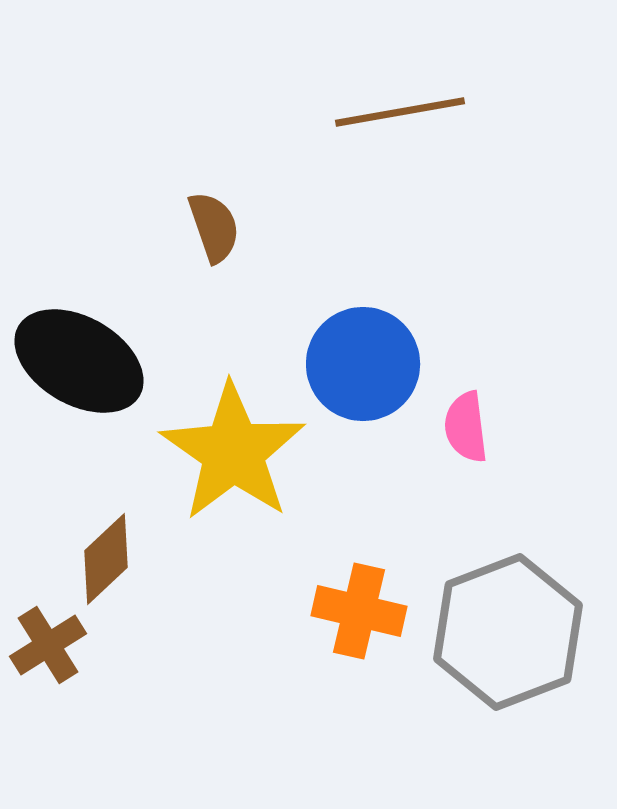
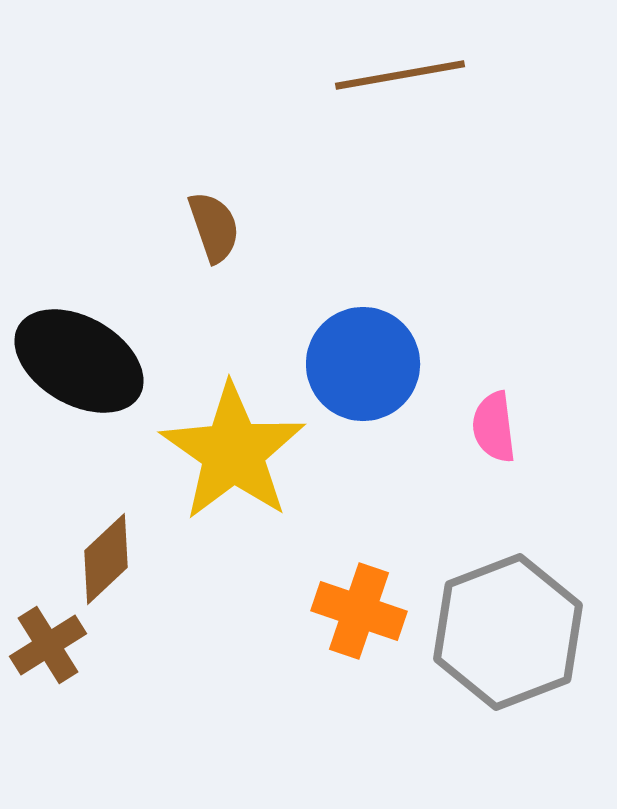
brown line: moved 37 px up
pink semicircle: moved 28 px right
orange cross: rotated 6 degrees clockwise
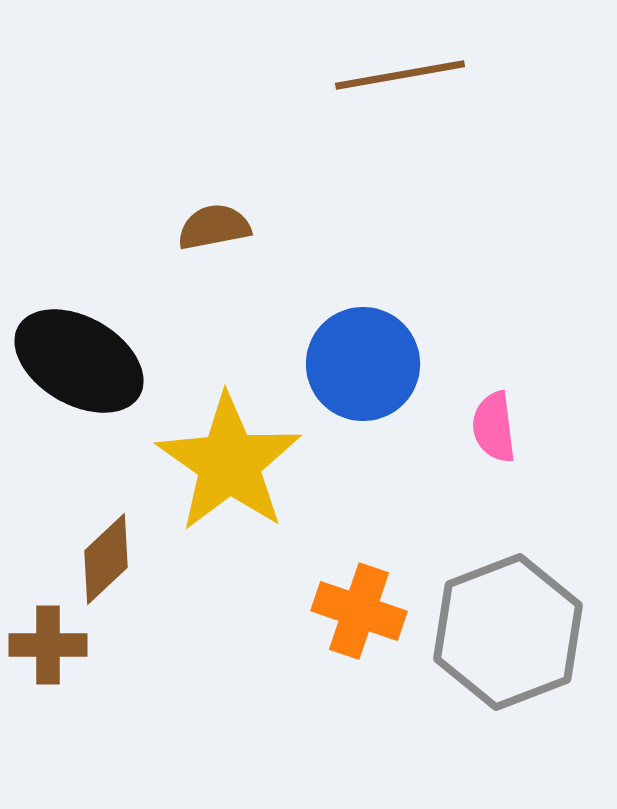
brown semicircle: rotated 82 degrees counterclockwise
yellow star: moved 4 px left, 11 px down
brown cross: rotated 32 degrees clockwise
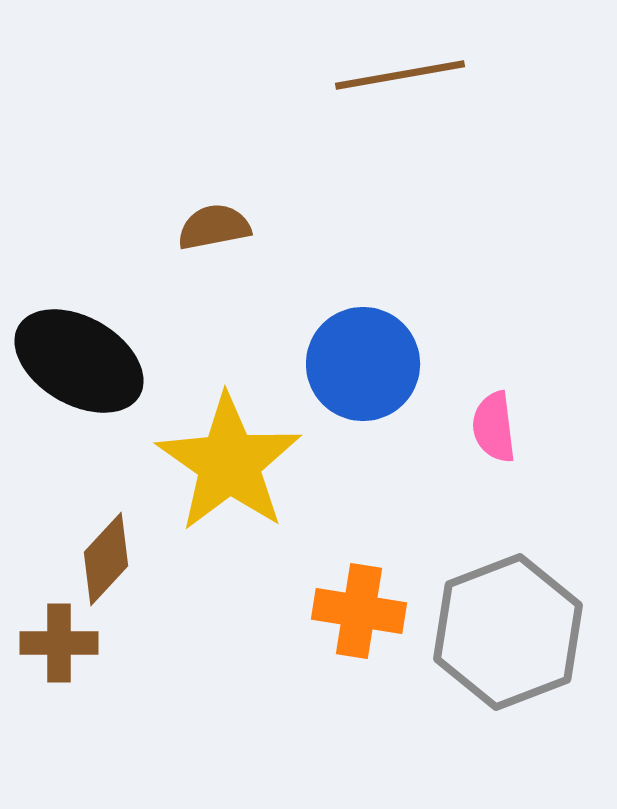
brown diamond: rotated 4 degrees counterclockwise
orange cross: rotated 10 degrees counterclockwise
brown cross: moved 11 px right, 2 px up
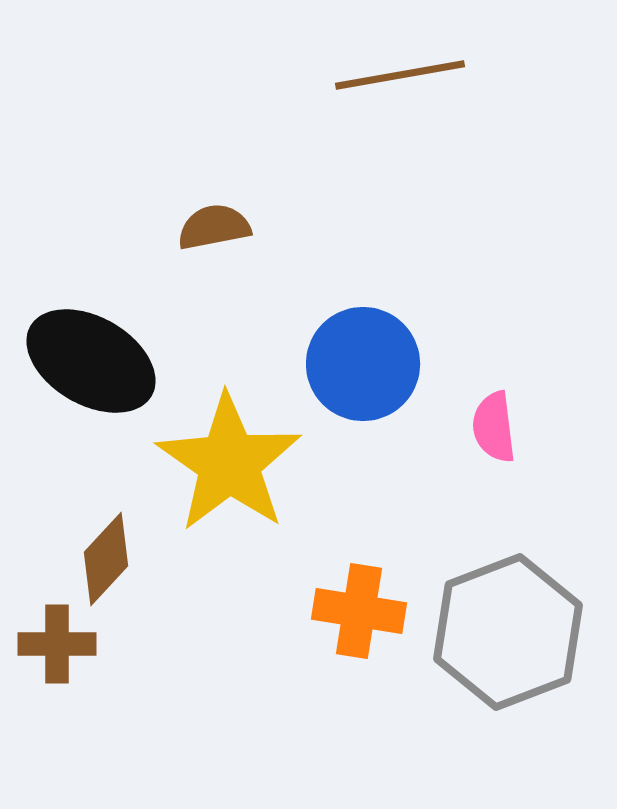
black ellipse: moved 12 px right
brown cross: moved 2 px left, 1 px down
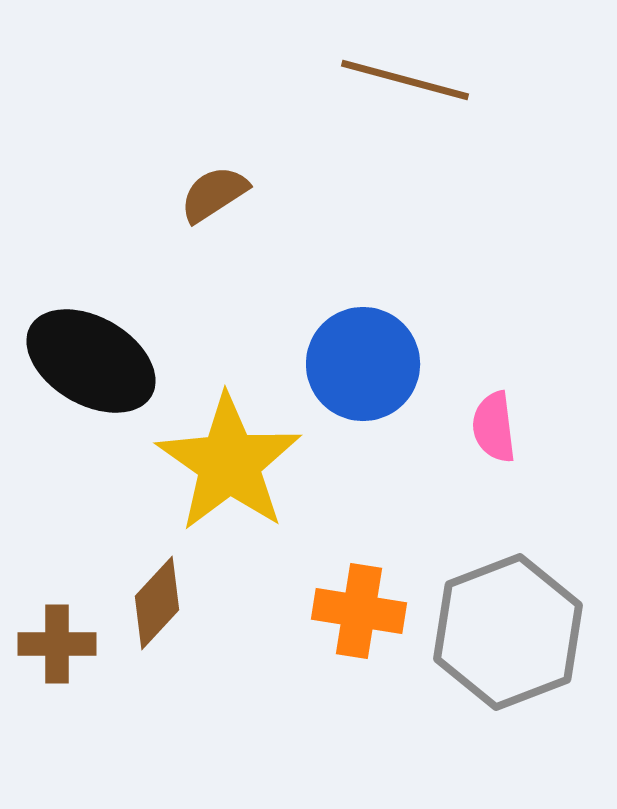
brown line: moved 5 px right, 5 px down; rotated 25 degrees clockwise
brown semicircle: moved 33 px up; rotated 22 degrees counterclockwise
brown diamond: moved 51 px right, 44 px down
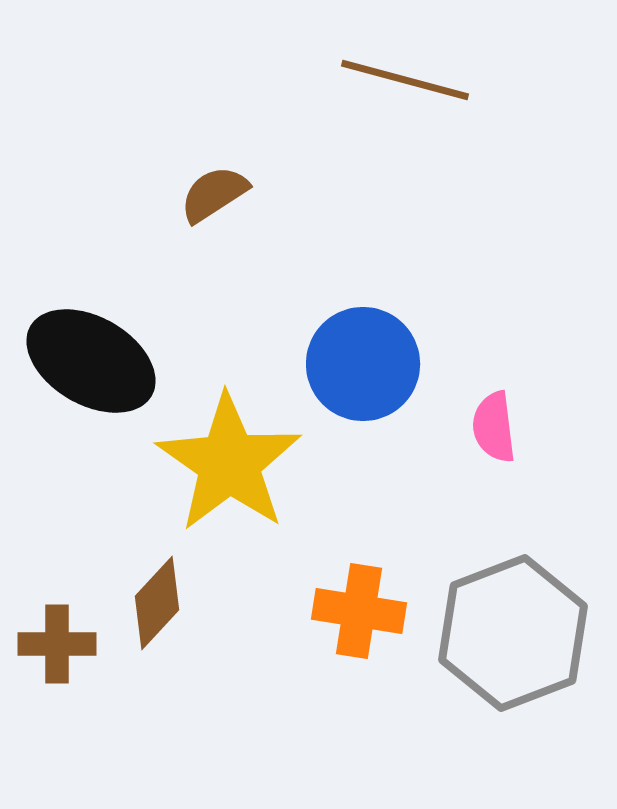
gray hexagon: moved 5 px right, 1 px down
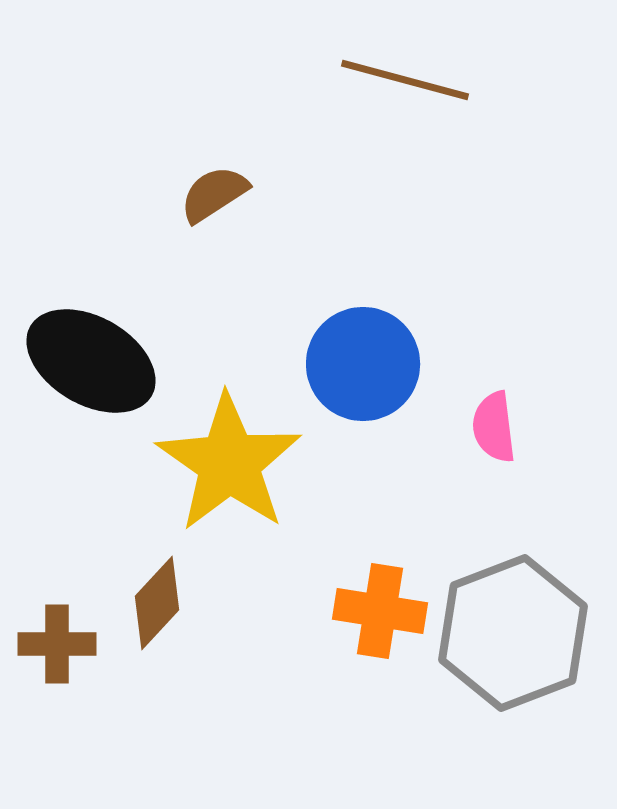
orange cross: moved 21 px right
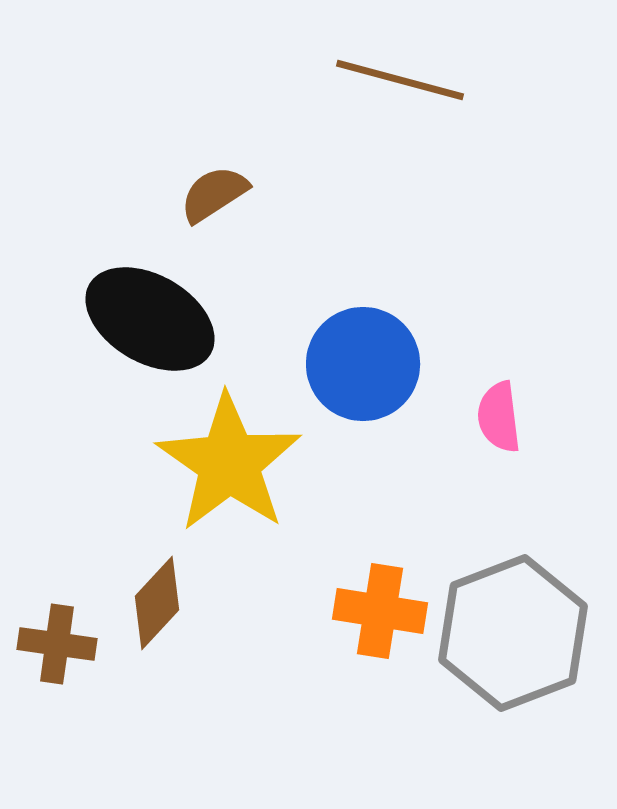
brown line: moved 5 px left
black ellipse: moved 59 px right, 42 px up
pink semicircle: moved 5 px right, 10 px up
brown cross: rotated 8 degrees clockwise
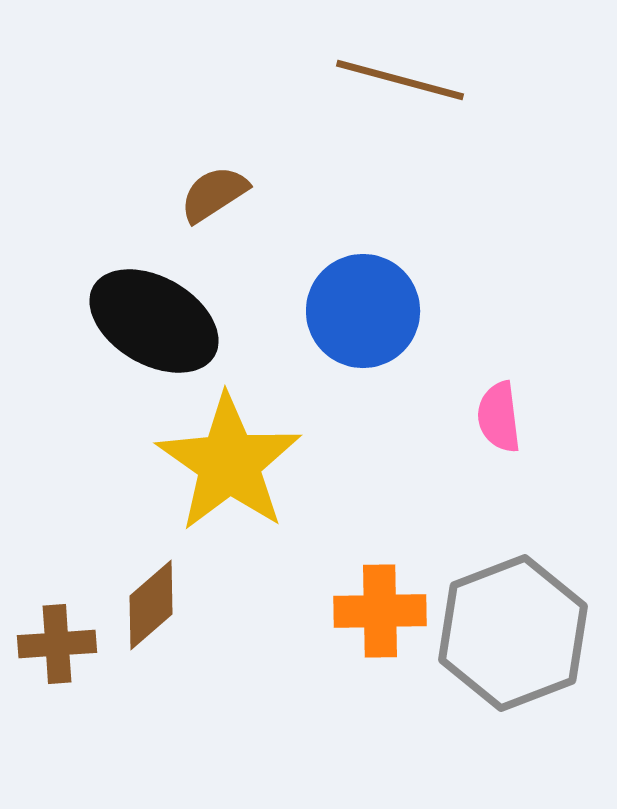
black ellipse: moved 4 px right, 2 px down
blue circle: moved 53 px up
brown diamond: moved 6 px left, 2 px down; rotated 6 degrees clockwise
orange cross: rotated 10 degrees counterclockwise
brown cross: rotated 12 degrees counterclockwise
